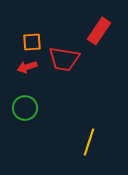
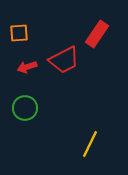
red rectangle: moved 2 px left, 3 px down
orange square: moved 13 px left, 9 px up
red trapezoid: moved 1 px down; rotated 36 degrees counterclockwise
yellow line: moved 1 px right, 2 px down; rotated 8 degrees clockwise
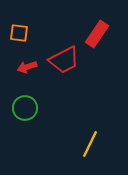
orange square: rotated 12 degrees clockwise
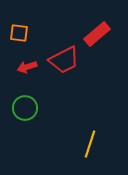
red rectangle: rotated 16 degrees clockwise
yellow line: rotated 8 degrees counterclockwise
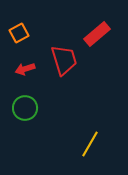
orange square: rotated 36 degrees counterclockwise
red trapezoid: rotated 80 degrees counterclockwise
red arrow: moved 2 px left, 2 px down
yellow line: rotated 12 degrees clockwise
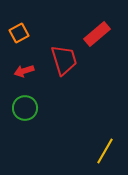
red arrow: moved 1 px left, 2 px down
yellow line: moved 15 px right, 7 px down
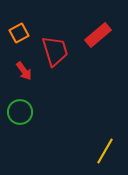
red rectangle: moved 1 px right, 1 px down
red trapezoid: moved 9 px left, 9 px up
red arrow: rotated 108 degrees counterclockwise
green circle: moved 5 px left, 4 px down
